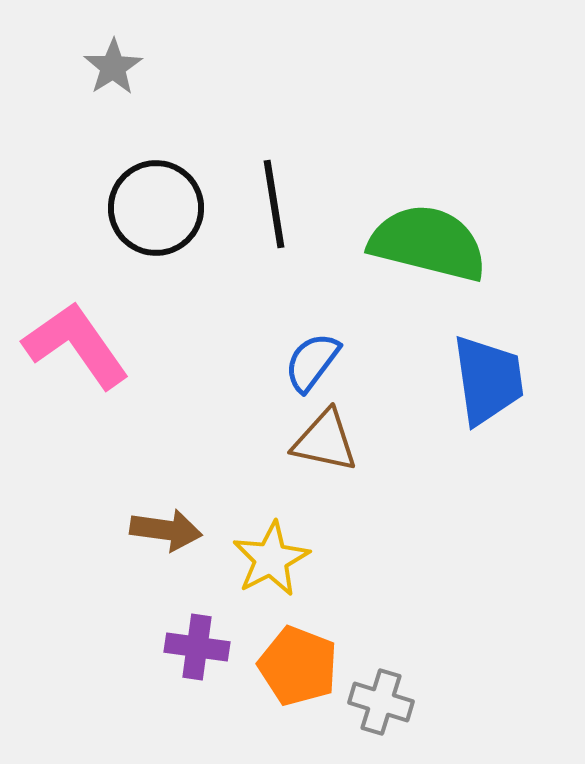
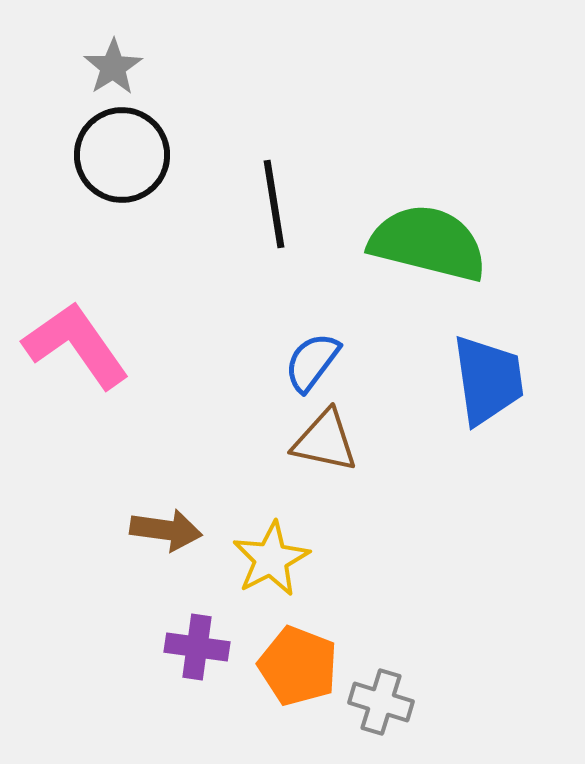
black circle: moved 34 px left, 53 px up
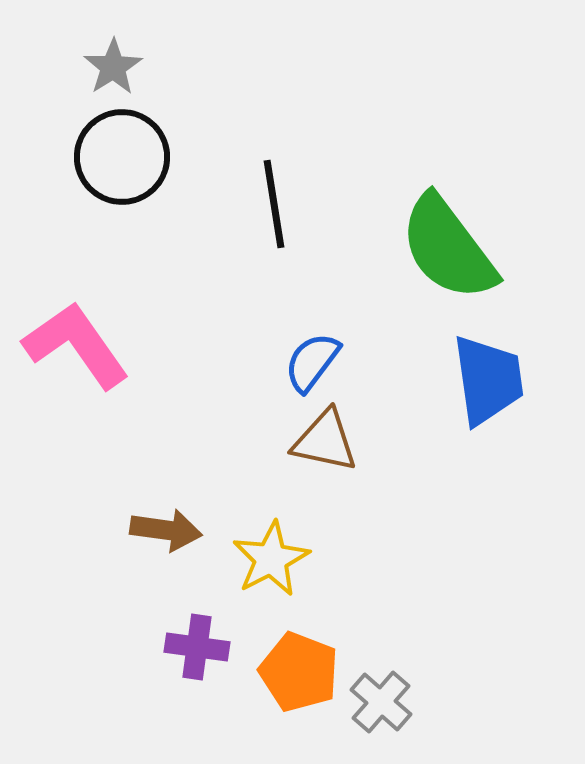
black circle: moved 2 px down
green semicircle: moved 20 px right, 5 px down; rotated 141 degrees counterclockwise
orange pentagon: moved 1 px right, 6 px down
gray cross: rotated 24 degrees clockwise
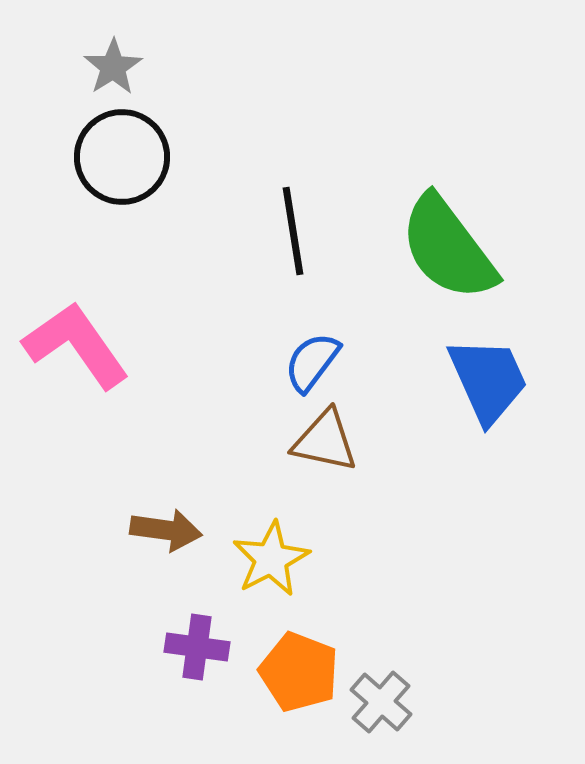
black line: moved 19 px right, 27 px down
blue trapezoid: rotated 16 degrees counterclockwise
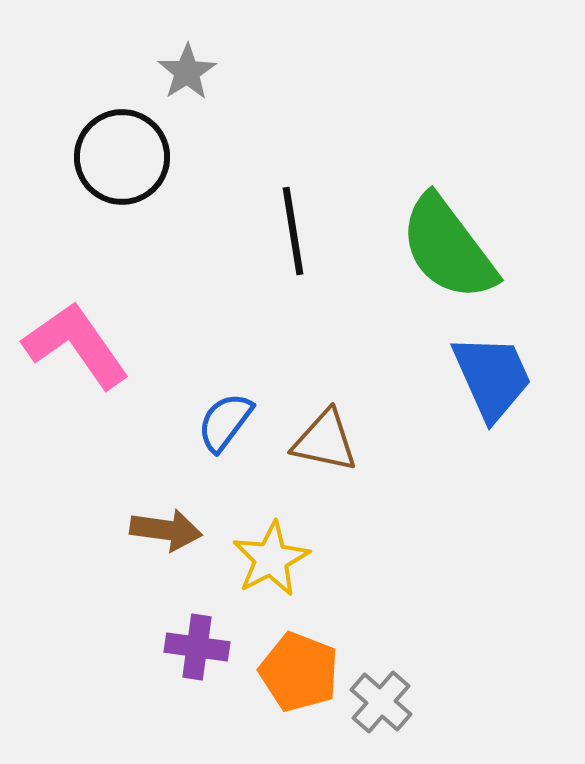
gray star: moved 74 px right, 5 px down
blue semicircle: moved 87 px left, 60 px down
blue trapezoid: moved 4 px right, 3 px up
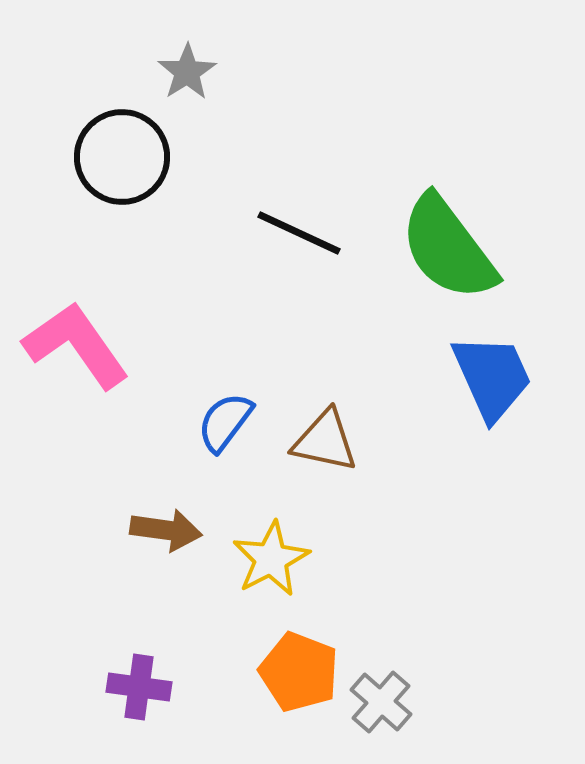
black line: moved 6 px right, 2 px down; rotated 56 degrees counterclockwise
purple cross: moved 58 px left, 40 px down
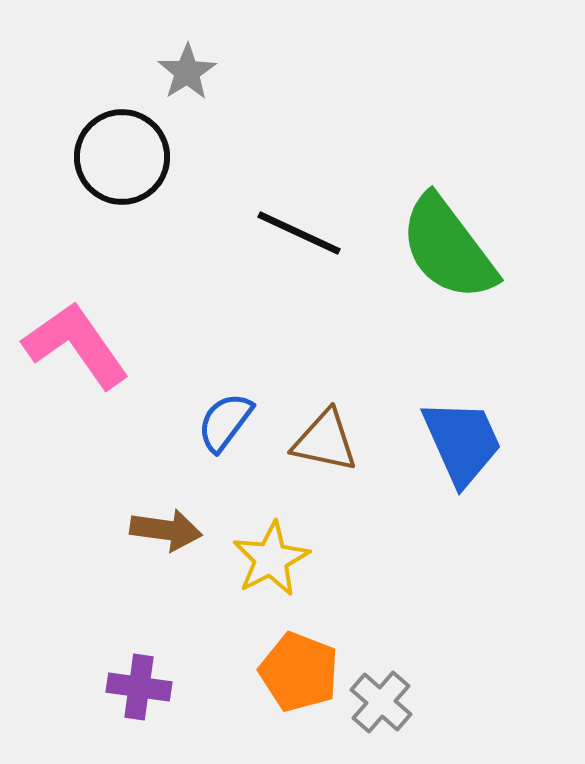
blue trapezoid: moved 30 px left, 65 px down
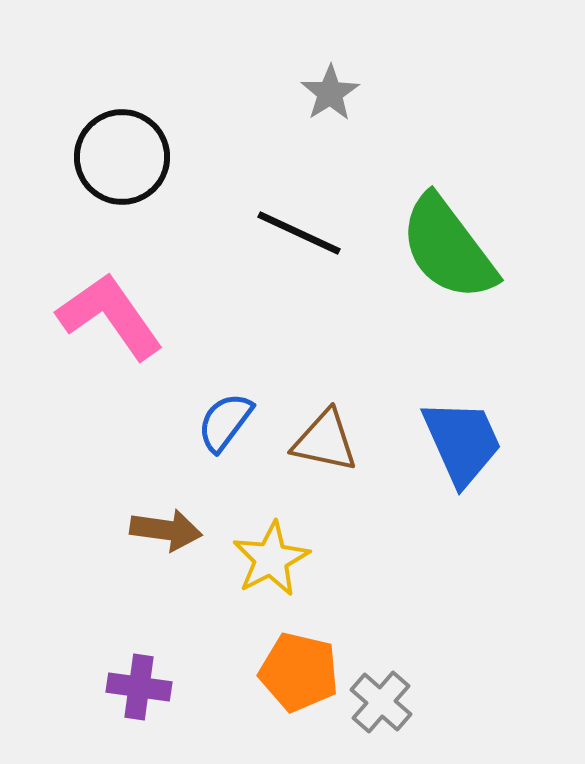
gray star: moved 143 px right, 21 px down
pink L-shape: moved 34 px right, 29 px up
orange pentagon: rotated 8 degrees counterclockwise
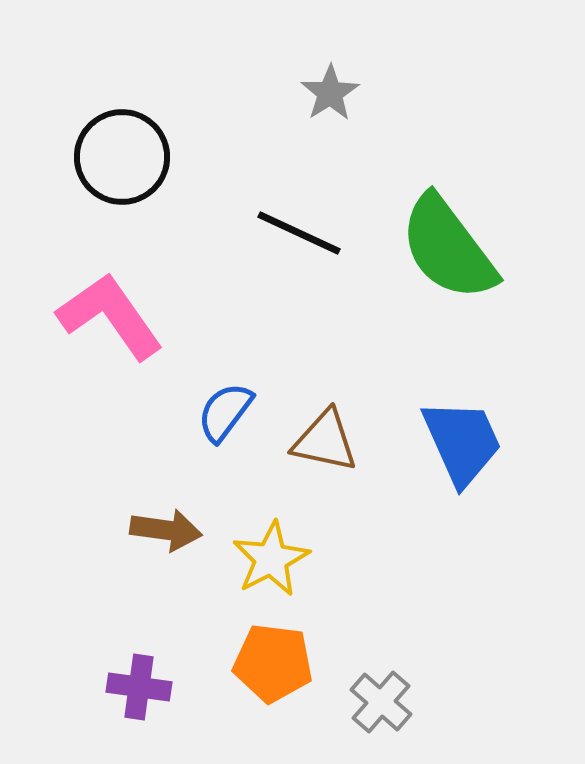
blue semicircle: moved 10 px up
orange pentagon: moved 26 px left, 9 px up; rotated 6 degrees counterclockwise
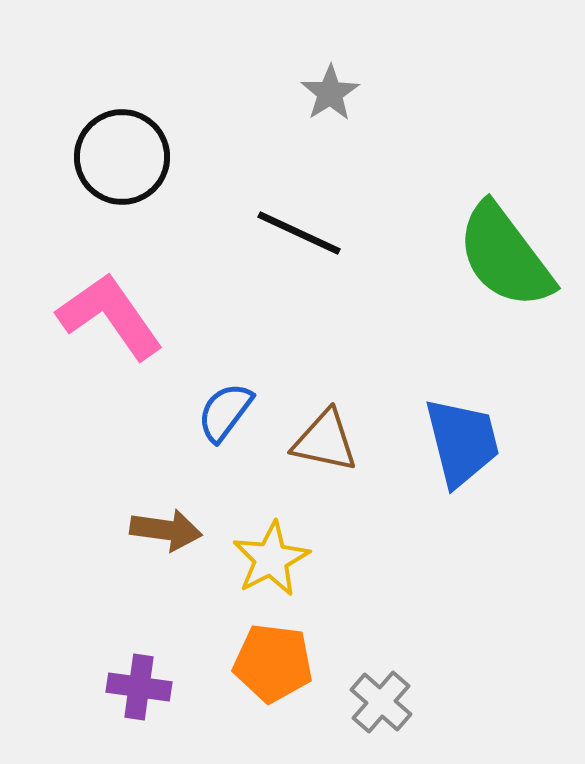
green semicircle: moved 57 px right, 8 px down
blue trapezoid: rotated 10 degrees clockwise
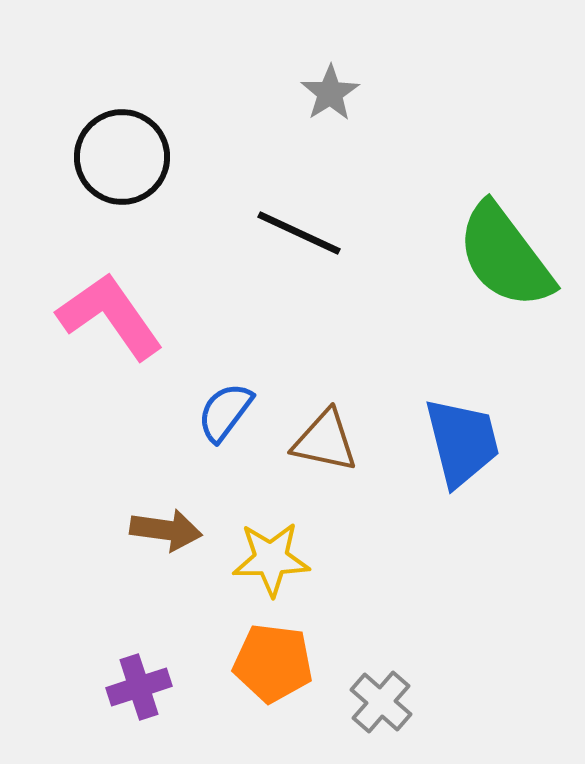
yellow star: rotated 26 degrees clockwise
purple cross: rotated 26 degrees counterclockwise
